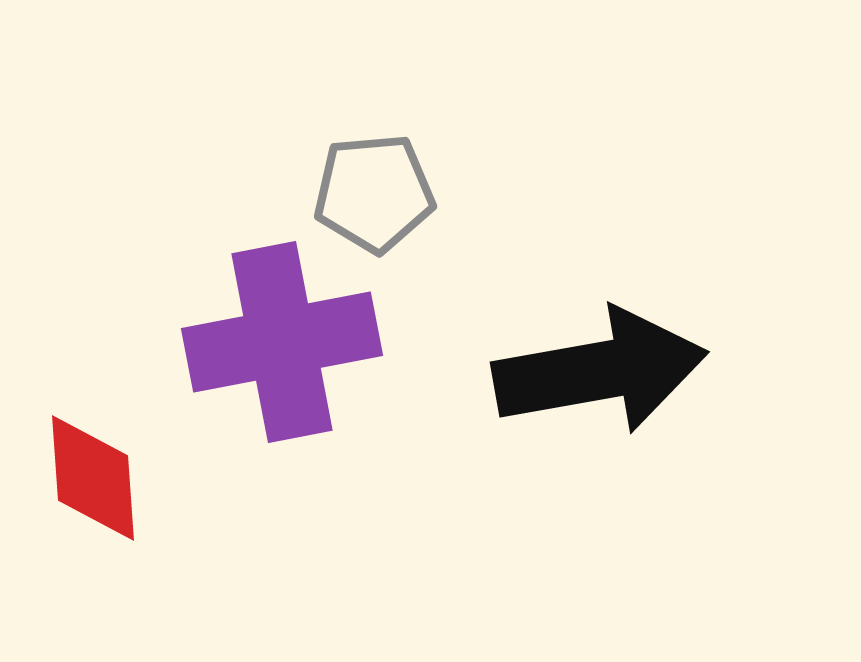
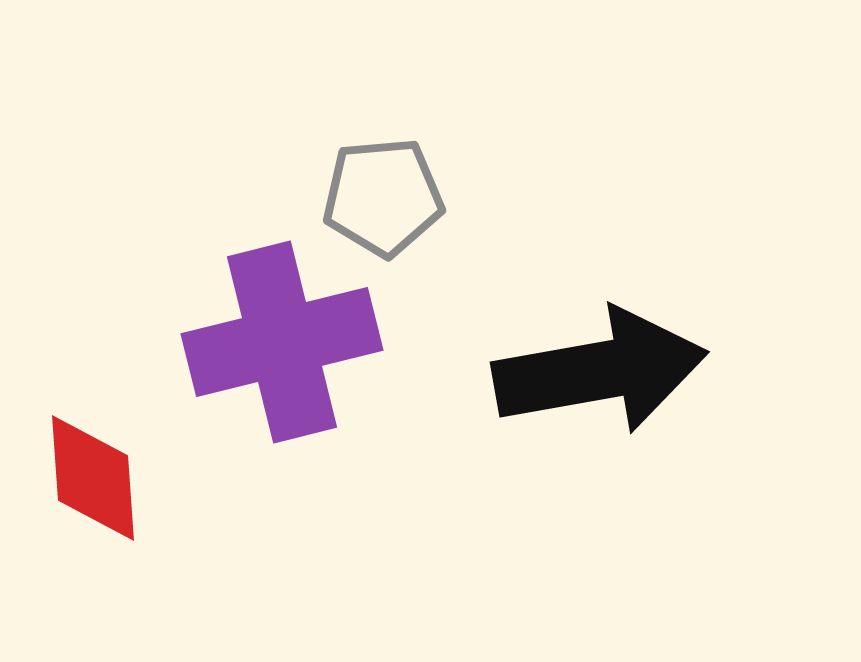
gray pentagon: moved 9 px right, 4 px down
purple cross: rotated 3 degrees counterclockwise
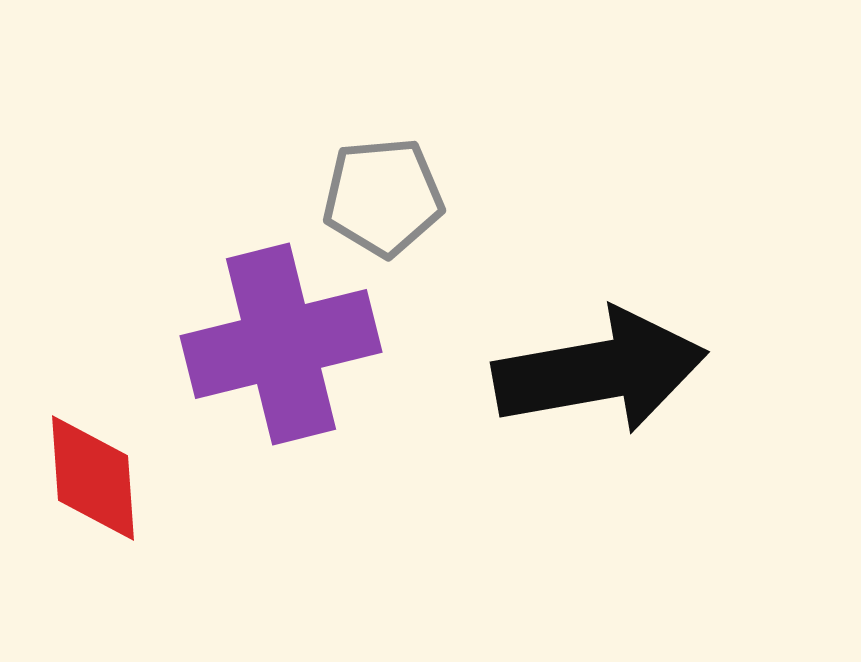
purple cross: moved 1 px left, 2 px down
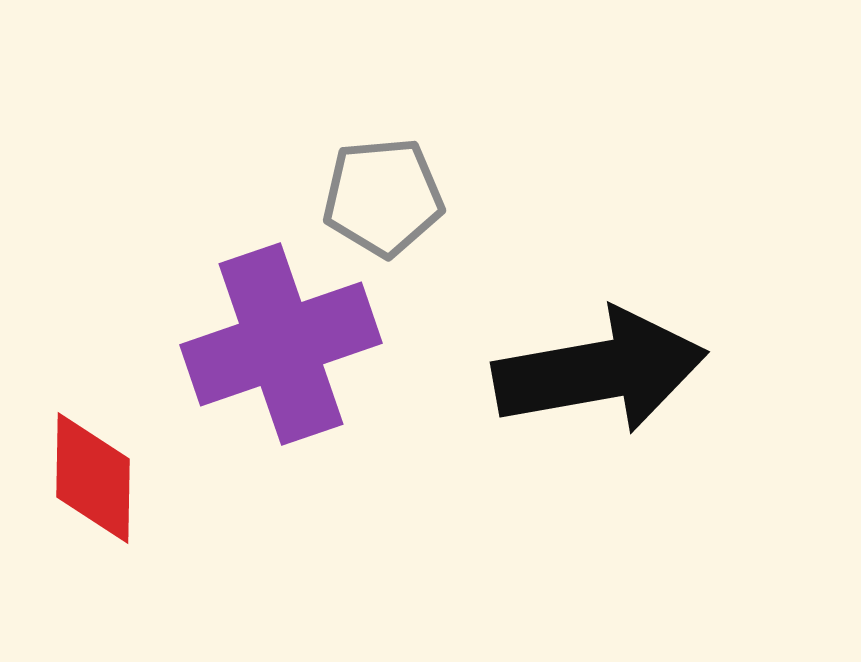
purple cross: rotated 5 degrees counterclockwise
red diamond: rotated 5 degrees clockwise
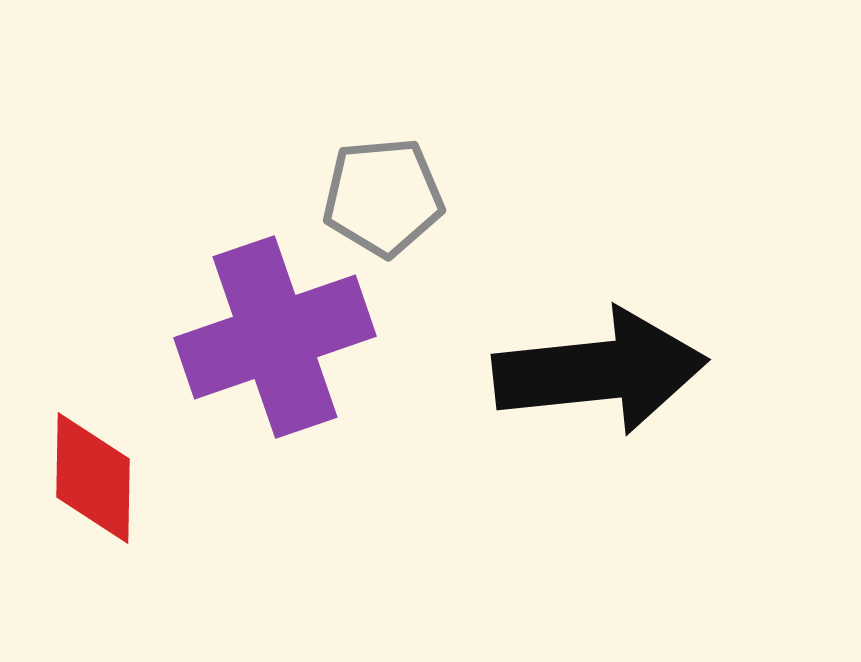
purple cross: moved 6 px left, 7 px up
black arrow: rotated 4 degrees clockwise
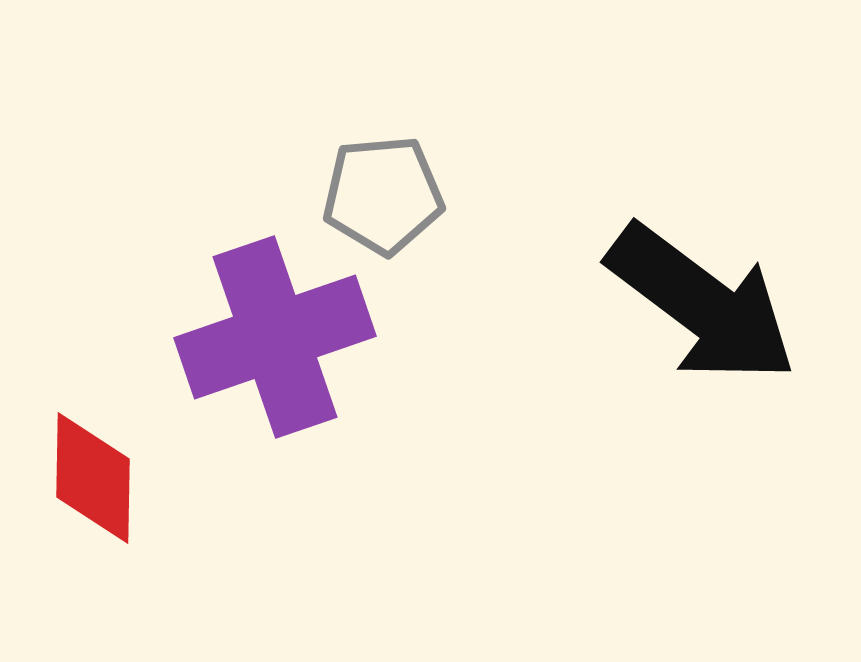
gray pentagon: moved 2 px up
black arrow: moved 102 px right, 67 px up; rotated 43 degrees clockwise
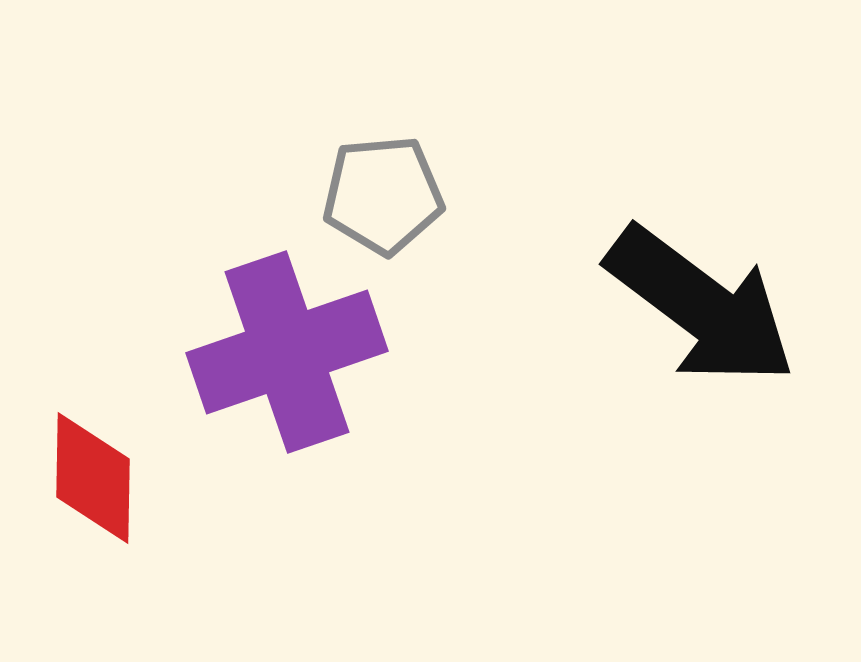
black arrow: moved 1 px left, 2 px down
purple cross: moved 12 px right, 15 px down
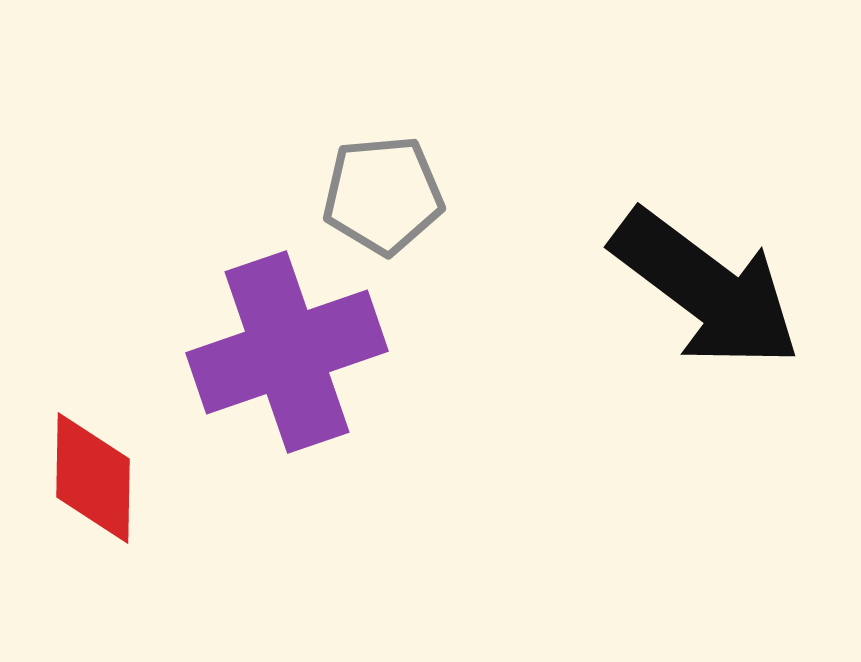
black arrow: moved 5 px right, 17 px up
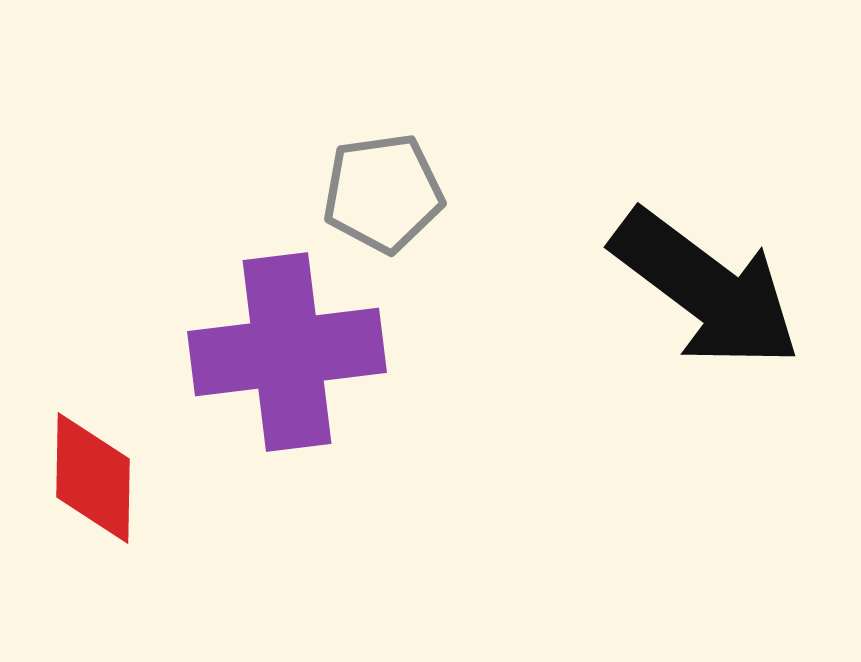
gray pentagon: moved 2 px up; rotated 3 degrees counterclockwise
purple cross: rotated 12 degrees clockwise
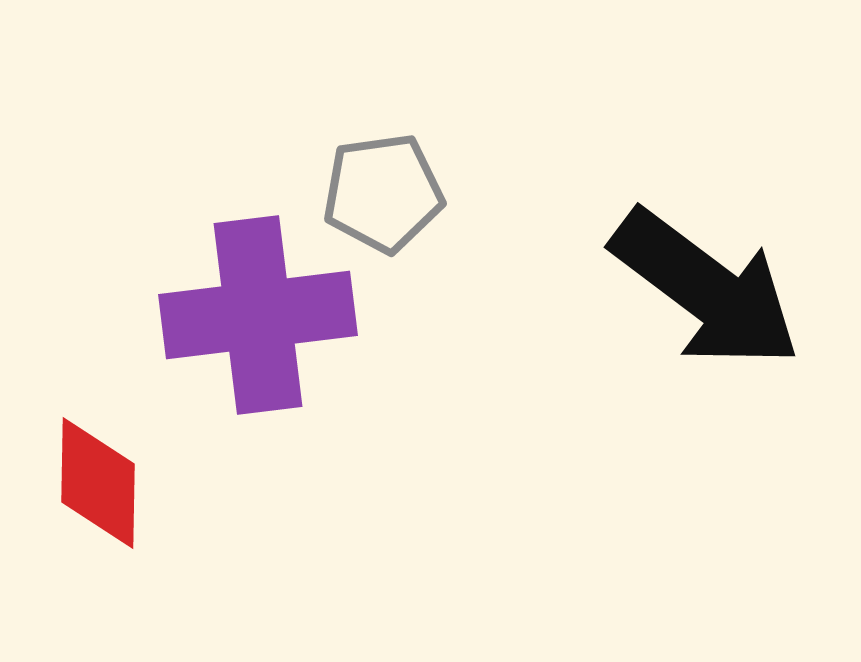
purple cross: moved 29 px left, 37 px up
red diamond: moved 5 px right, 5 px down
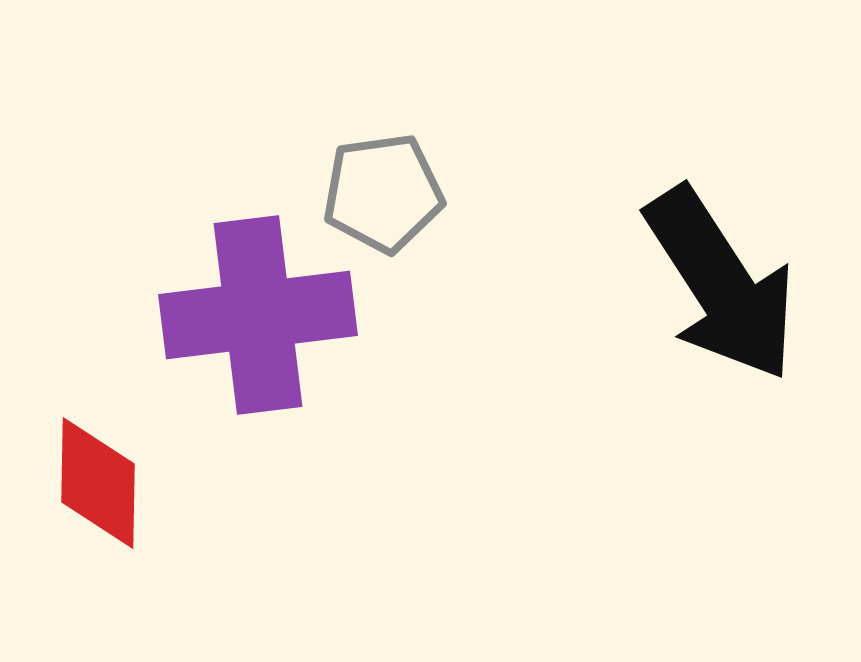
black arrow: moved 15 px right, 5 px up; rotated 20 degrees clockwise
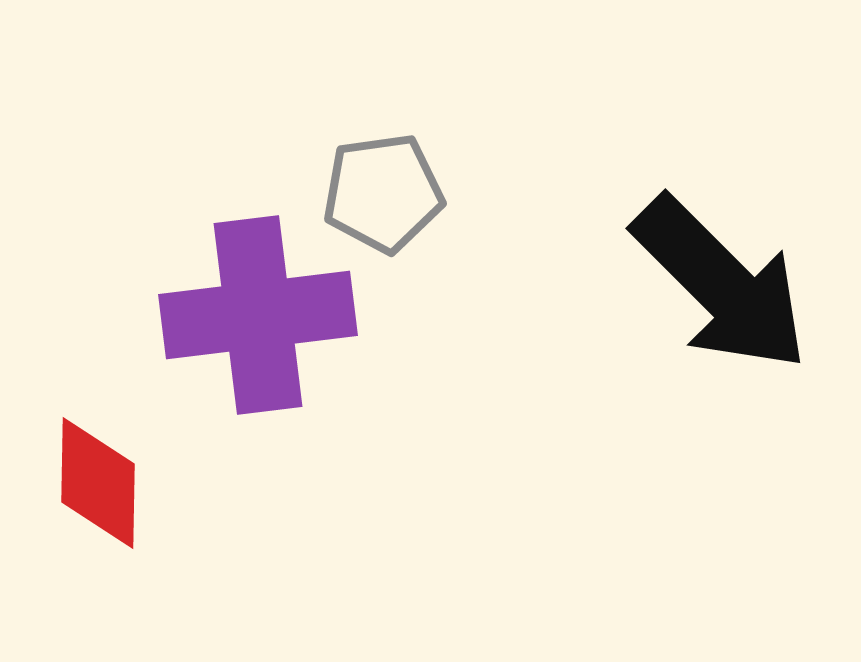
black arrow: rotated 12 degrees counterclockwise
